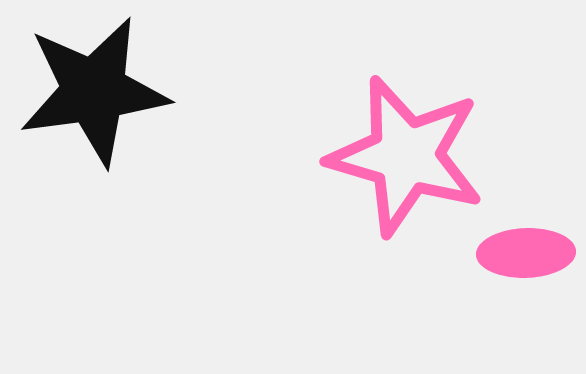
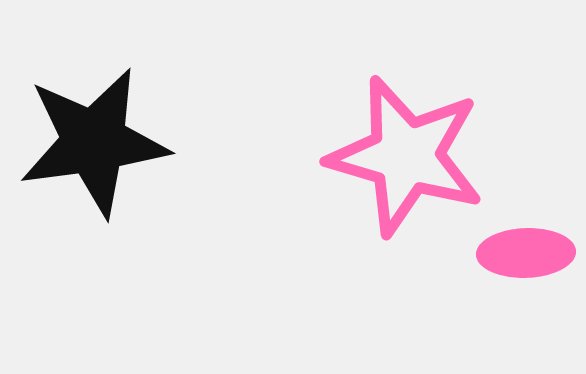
black star: moved 51 px down
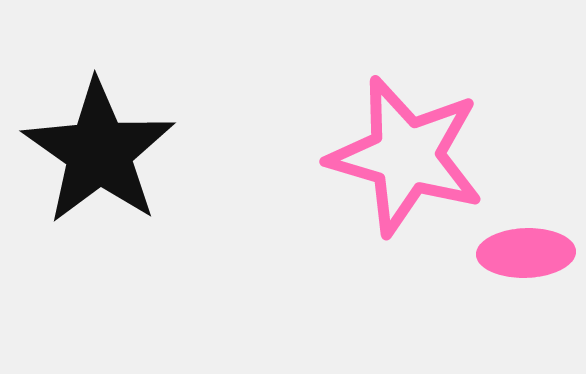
black star: moved 5 px right, 10 px down; rotated 29 degrees counterclockwise
